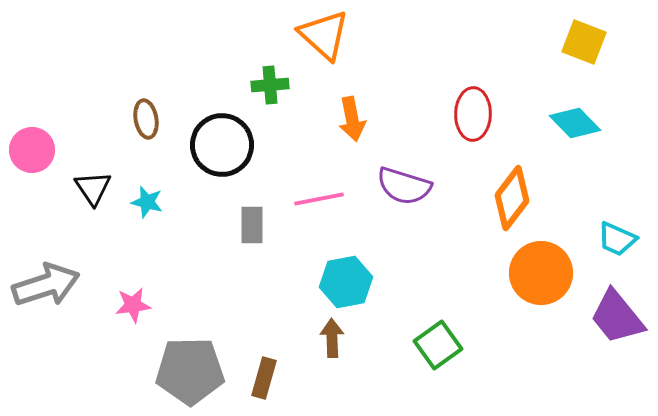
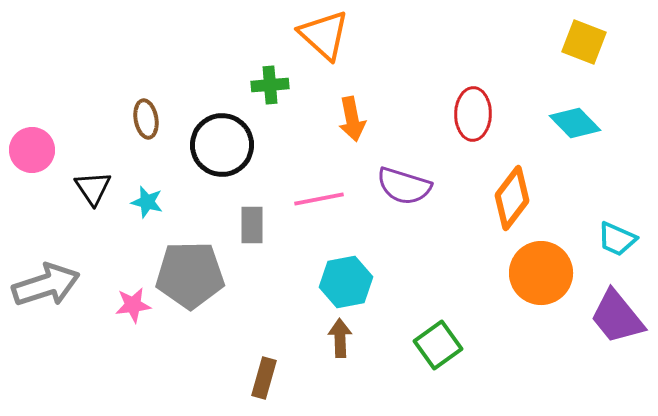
brown arrow: moved 8 px right
gray pentagon: moved 96 px up
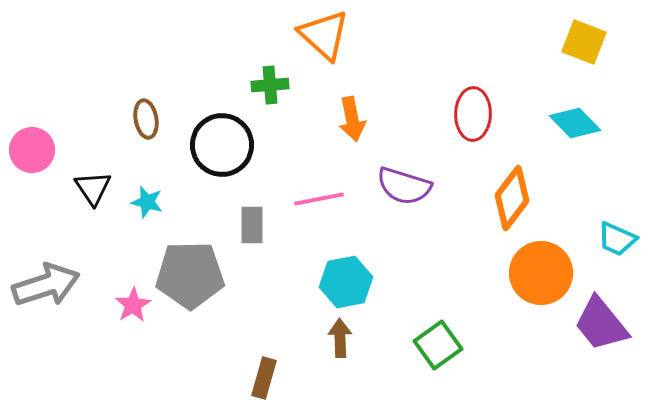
pink star: rotated 24 degrees counterclockwise
purple trapezoid: moved 16 px left, 7 px down
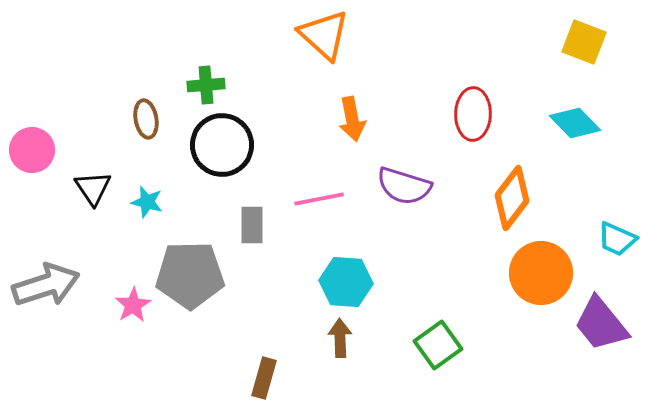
green cross: moved 64 px left
cyan hexagon: rotated 15 degrees clockwise
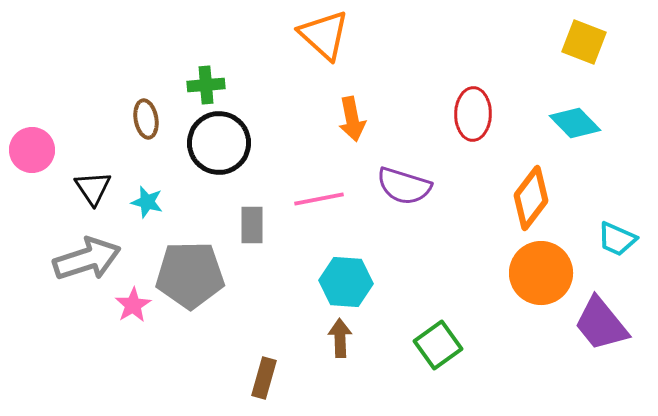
black circle: moved 3 px left, 2 px up
orange diamond: moved 19 px right
gray arrow: moved 41 px right, 26 px up
